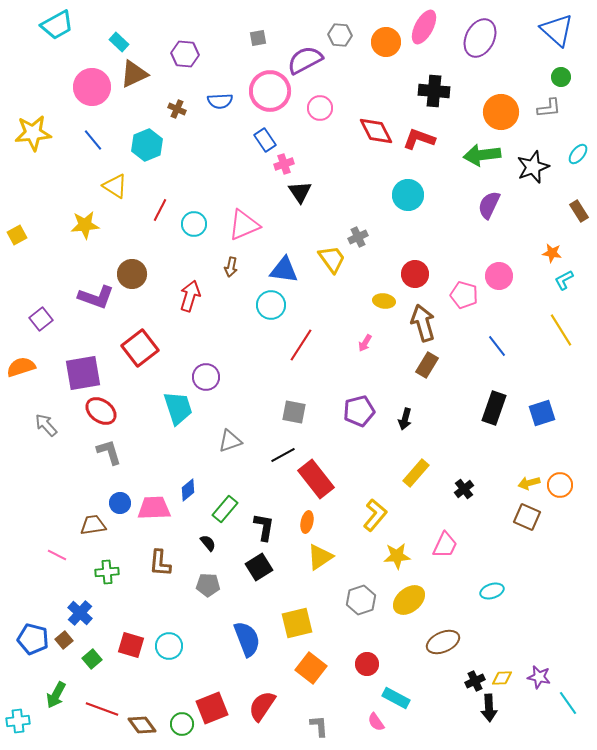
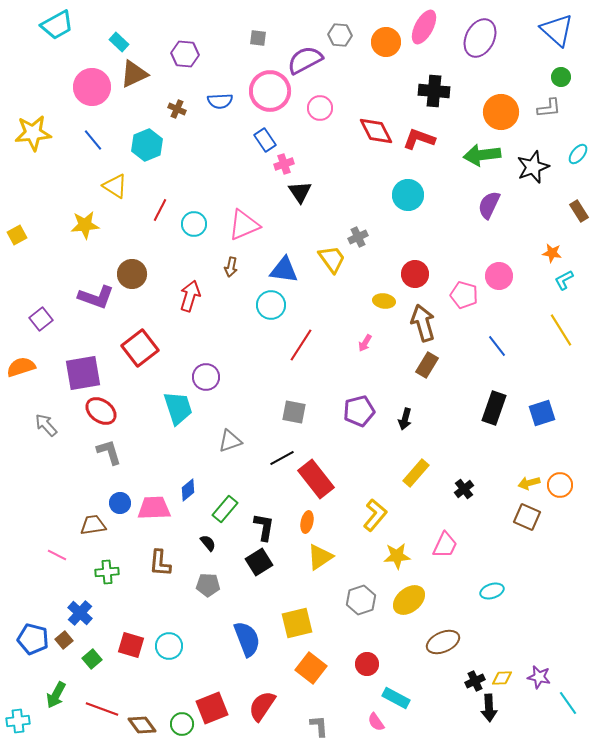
gray square at (258, 38): rotated 18 degrees clockwise
black line at (283, 455): moved 1 px left, 3 px down
black square at (259, 567): moved 5 px up
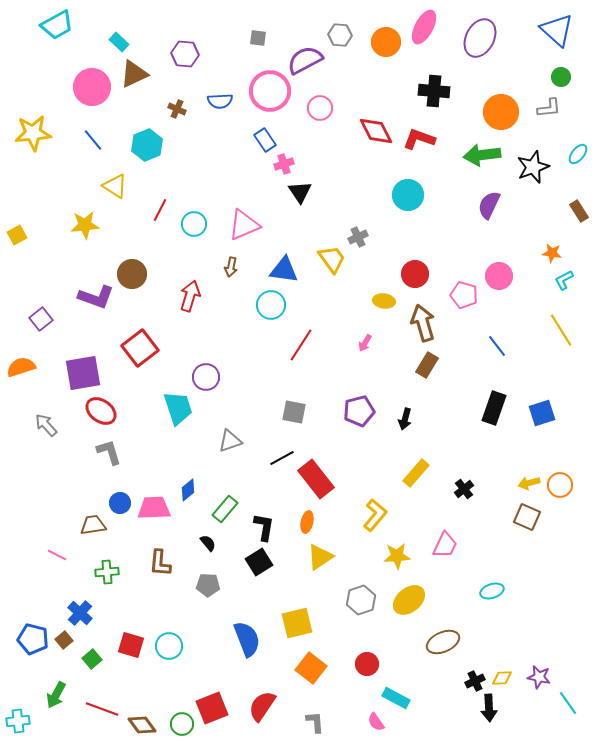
gray L-shape at (319, 726): moved 4 px left, 4 px up
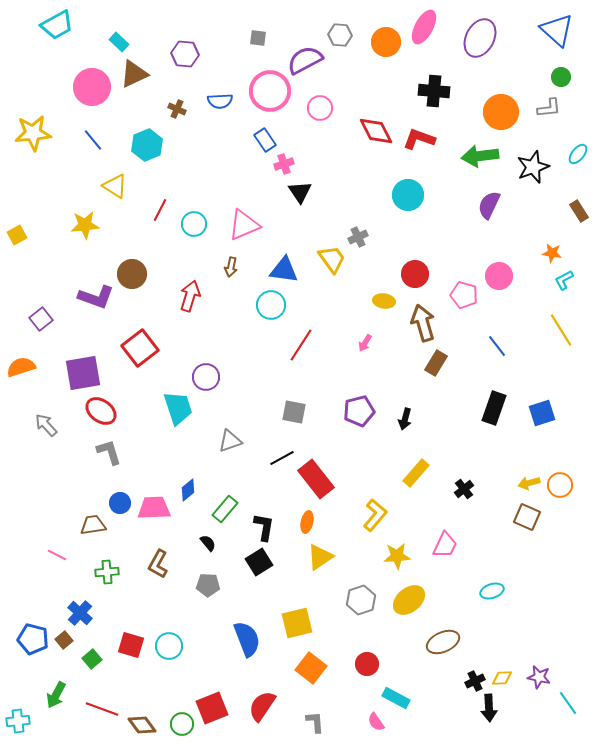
green arrow at (482, 155): moved 2 px left, 1 px down
brown rectangle at (427, 365): moved 9 px right, 2 px up
brown L-shape at (160, 563): moved 2 px left, 1 px down; rotated 24 degrees clockwise
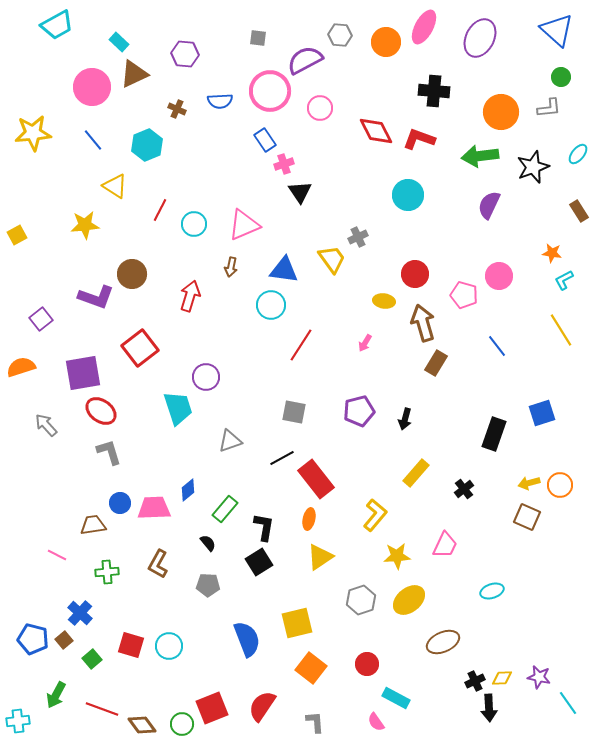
black rectangle at (494, 408): moved 26 px down
orange ellipse at (307, 522): moved 2 px right, 3 px up
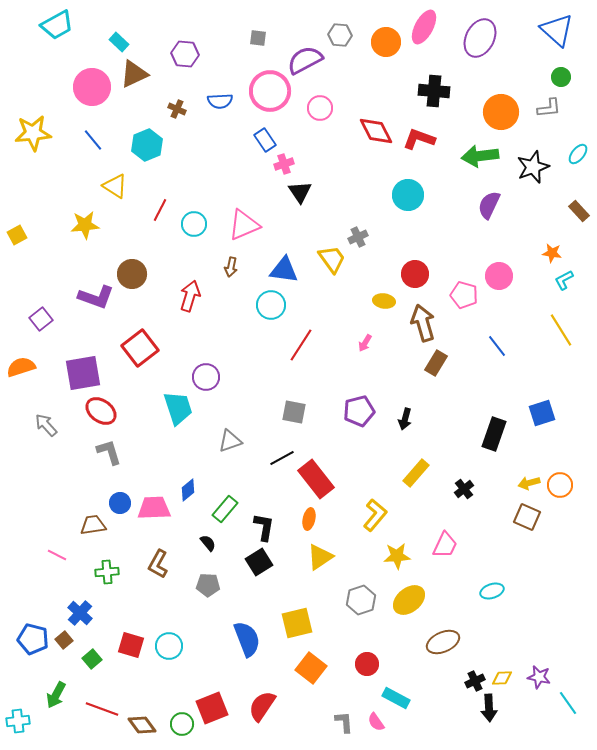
brown rectangle at (579, 211): rotated 10 degrees counterclockwise
gray L-shape at (315, 722): moved 29 px right
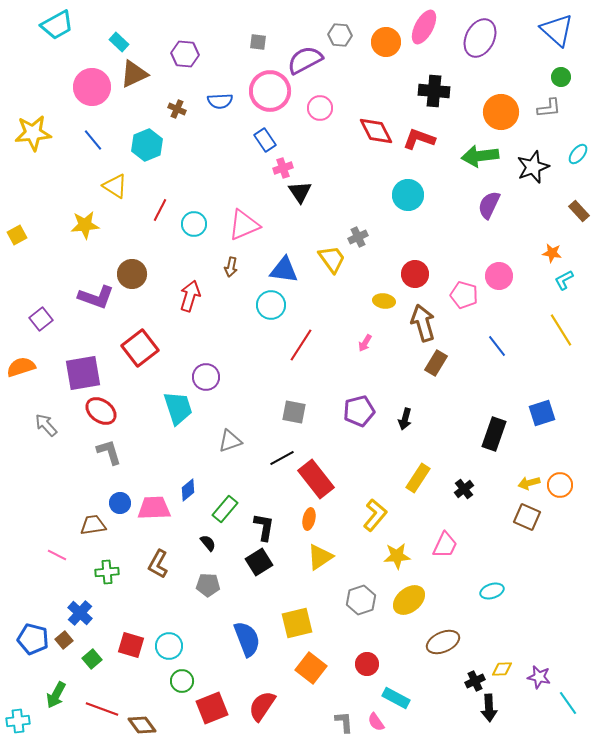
gray square at (258, 38): moved 4 px down
pink cross at (284, 164): moved 1 px left, 4 px down
yellow rectangle at (416, 473): moved 2 px right, 5 px down; rotated 8 degrees counterclockwise
yellow diamond at (502, 678): moved 9 px up
green circle at (182, 724): moved 43 px up
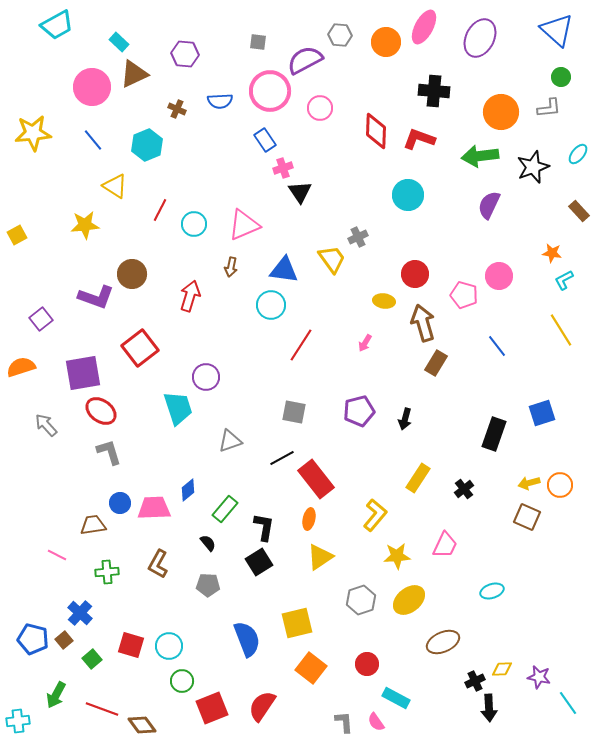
red diamond at (376, 131): rotated 30 degrees clockwise
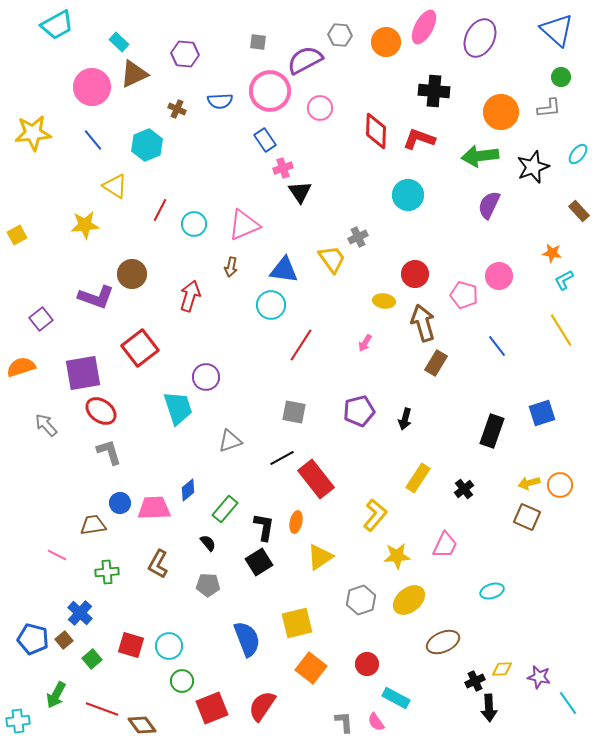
black rectangle at (494, 434): moved 2 px left, 3 px up
orange ellipse at (309, 519): moved 13 px left, 3 px down
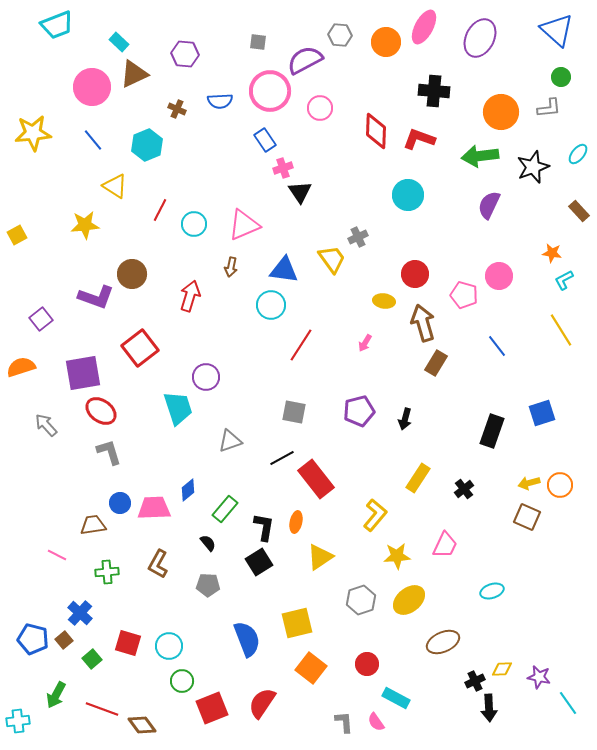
cyan trapezoid at (57, 25): rotated 8 degrees clockwise
red square at (131, 645): moved 3 px left, 2 px up
red semicircle at (262, 706): moved 3 px up
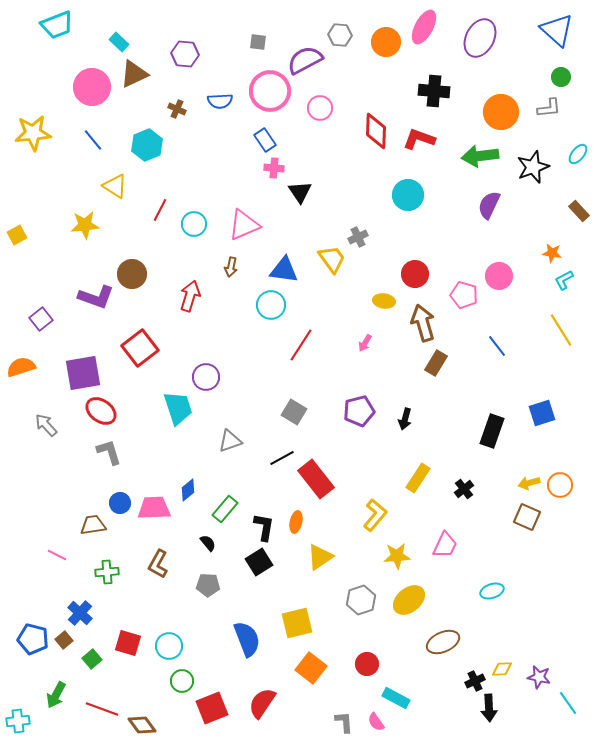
pink cross at (283, 168): moved 9 px left; rotated 24 degrees clockwise
gray square at (294, 412): rotated 20 degrees clockwise
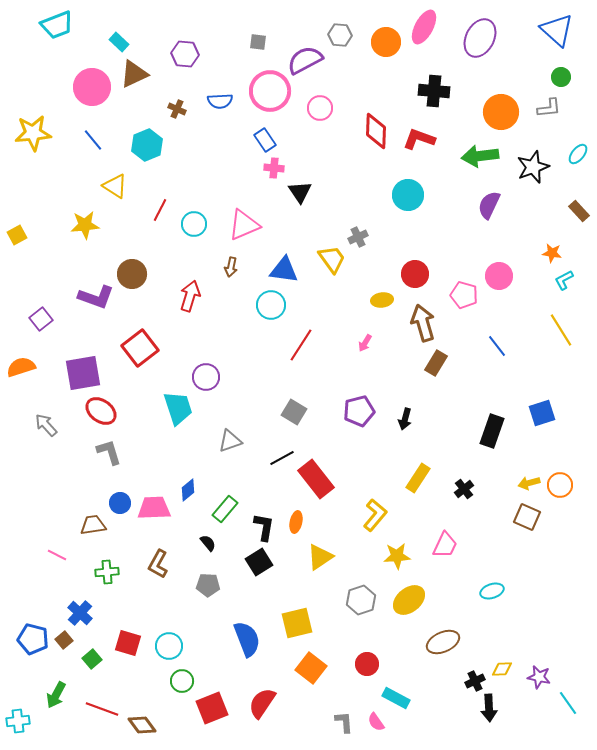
yellow ellipse at (384, 301): moved 2 px left, 1 px up; rotated 15 degrees counterclockwise
